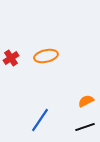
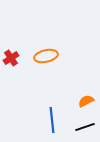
blue line: moved 12 px right; rotated 40 degrees counterclockwise
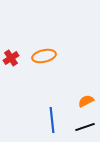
orange ellipse: moved 2 px left
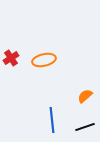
orange ellipse: moved 4 px down
orange semicircle: moved 1 px left, 5 px up; rotated 14 degrees counterclockwise
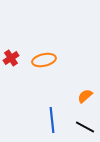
black line: rotated 48 degrees clockwise
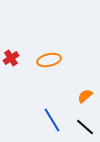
orange ellipse: moved 5 px right
blue line: rotated 25 degrees counterclockwise
black line: rotated 12 degrees clockwise
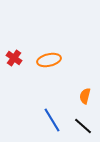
red cross: moved 3 px right; rotated 21 degrees counterclockwise
orange semicircle: rotated 35 degrees counterclockwise
black line: moved 2 px left, 1 px up
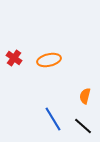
blue line: moved 1 px right, 1 px up
